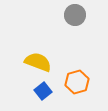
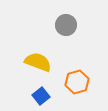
gray circle: moved 9 px left, 10 px down
blue square: moved 2 px left, 5 px down
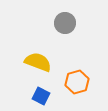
gray circle: moved 1 px left, 2 px up
blue square: rotated 24 degrees counterclockwise
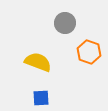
orange hexagon: moved 12 px right, 30 px up; rotated 25 degrees counterclockwise
blue square: moved 2 px down; rotated 30 degrees counterclockwise
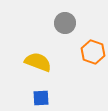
orange hexagon: moved 4 px right
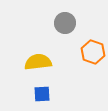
yellow semicircle: rotated 28 degrees counterclockwise
blue square: moved 1 px right, 4 px up
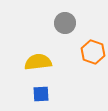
blue square: moved 1 px left
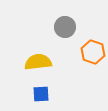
gray circle: moved 4 px down
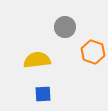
yellow semicircle: moved 1 px left, 2 px up
blue square: moved 2 px right
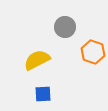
yellow semicircle: rotated 20 degrees counterclockwise
